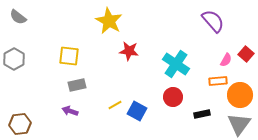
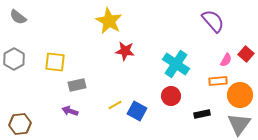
red star: moved 4 px left
yellow square: moved 14 px left, 6 px down
red circle: moved 2 px left, 1 px up
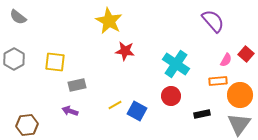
brown hexagon: moved 7 px right, 1 px down
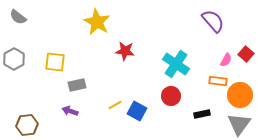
yellow star: moved 12 px left, 1 px down
orange rectangle: rotated 12 degrees clockwise
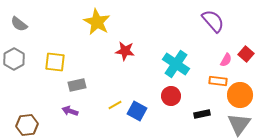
gray semicircle: moved 1 px right, 7 px down
